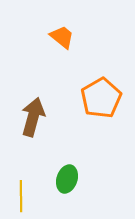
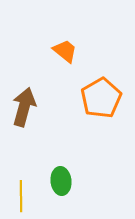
orange trapezoid: moved 3 px right, 14 px down
brown arrow: moved 9 px left, 10 px up
green ellipse: moved 6 px left, 2 px down; rotated 24 degrees counterclockwise
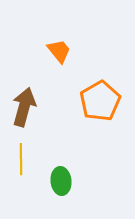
orange trapezoid: moved 6 px left; rotated 12 degrees clockwise
orange pentagon: moved 1 px left, 3 px down
yellow line: moved 37 px up
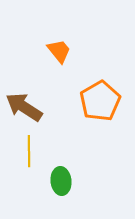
brown arrow: rotated 72 degrees counterclockwise
yellow line: moved 8 px right, 8 px up
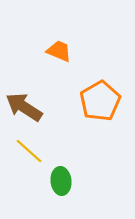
orange trapezoid: rotated 28 degrees counterclockwise
yellow line: rotated 48 degrees counterclockwise
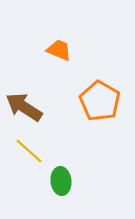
orange trapezoid: moved 1 px up
orange pentagon: rotated 12 degrees counterclockwise
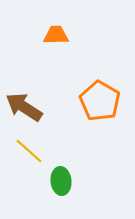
orange trapezoid: moved 3 px left, 15 px up; rotated 24 degrees counterclockwise
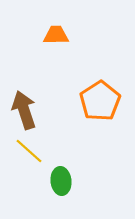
orange pentagon: rotated 9 degrees clockwise
brown arrow: moved 3 px down; rotated 39 degrees clockwise
